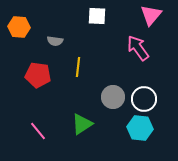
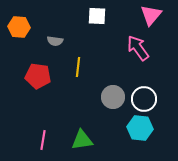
red pentagon: moved 1 px down
green triangle: moved 16 px down; rotated 25 degrees clockwise
pink line: moved 5 px right, 9 px down; rotated 48 degrees clockwise
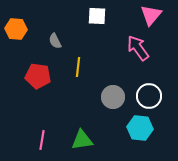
orange hexagon: moved 3 px left, 2 px down
gray semicircle: rotated 56 degrees clockwise
white circle: moved 5 px right, 3 px up
pink line: moved 1 px left
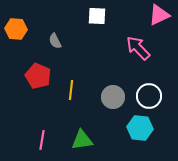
pink triangle: moved 8 px right; rotated 25 degrees clockwise
pink arrow: rotated 8 degrees counterclockwise
yellow line: moved 7 px left, 23 px down
red pentagon: rotated 15 degrees clockwise
